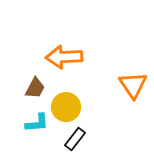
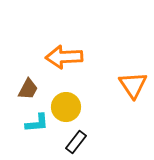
brown trapezoid: moved 7 px left, 1 px down
black rectangle: moved 1 px right, 3 px down
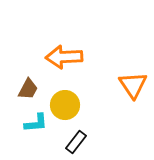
yellow circle: moved 1 px left, 2 px up
cyan L-shape: moved 1 px left
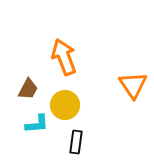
orange arrow: rotated 72 degrees clockwise
cyan L-shape: moved 1 px right, 1 px down
black rectangle: rotated 30 degrees counterclockwise
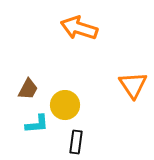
orange arrow: moved 15 px right, 29 px up; rotated 51 degrees counterclockwise
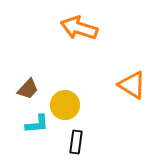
orange triangle: moved 1 px left; rotated 24 degrees counterclockwise
brown trapezoid: rotated 15 degrees clockwise
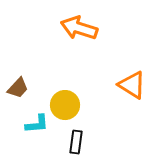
brown trapezoid: moved 10 px left, 1 px up
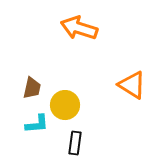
brown trapezoid: moved 14 px right; rotated 30 degrees counterclockwise
black rectangle: moved 1 px left, 1 px down
